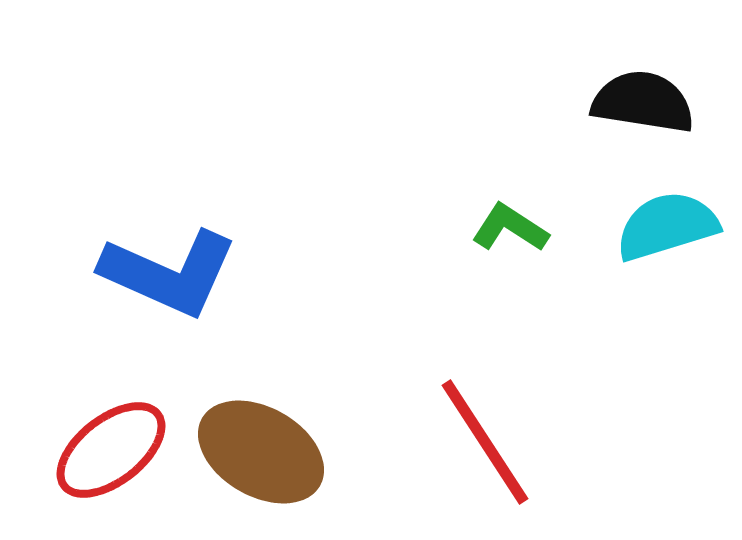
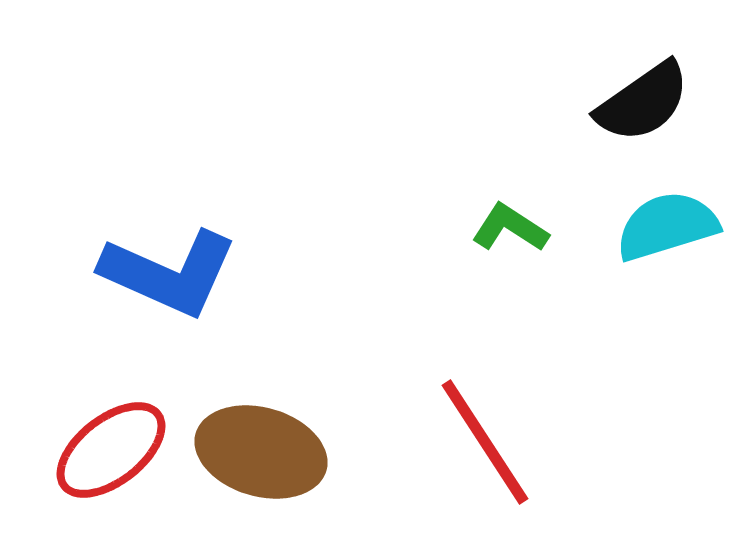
black semicircle: rotated 136 degrees clockwise
brown ellipse: rotated 14 degrees counterclockwise
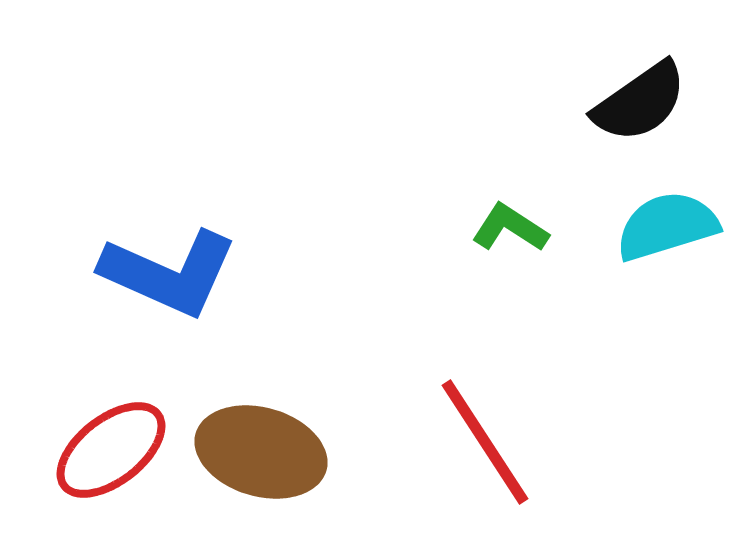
black semicircle: moved 3 px left
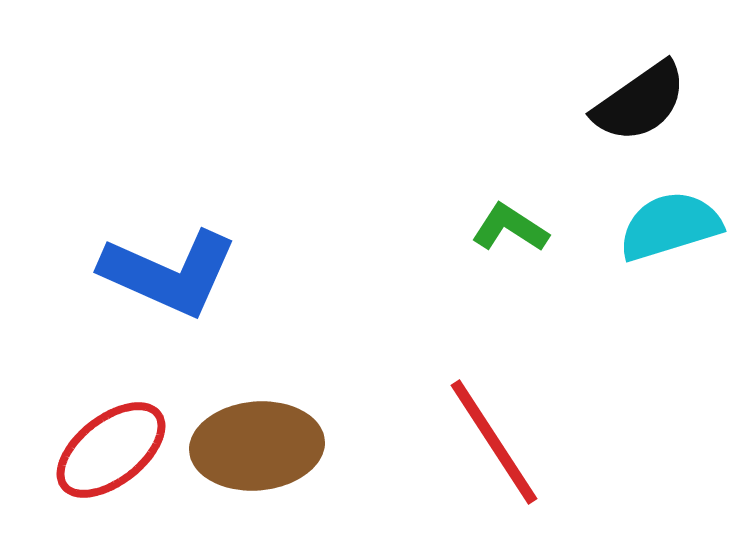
cyan semicircle: moved 3 px right
red line: moved 9 px right
brown ellipse: moved 4 px left, 6 px up; rotated 21 degrees counterclockwise
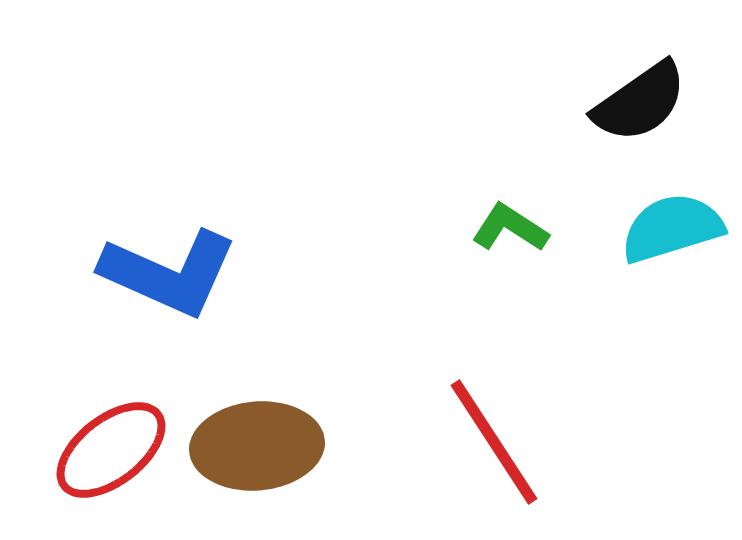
cyan semicircle: moved 2 px right, 2 px down
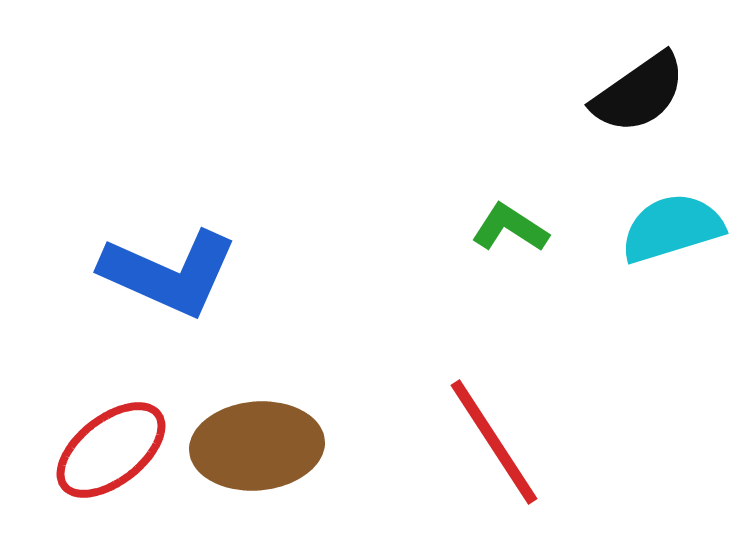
black semicircle: moved 1 px left, 9 px up
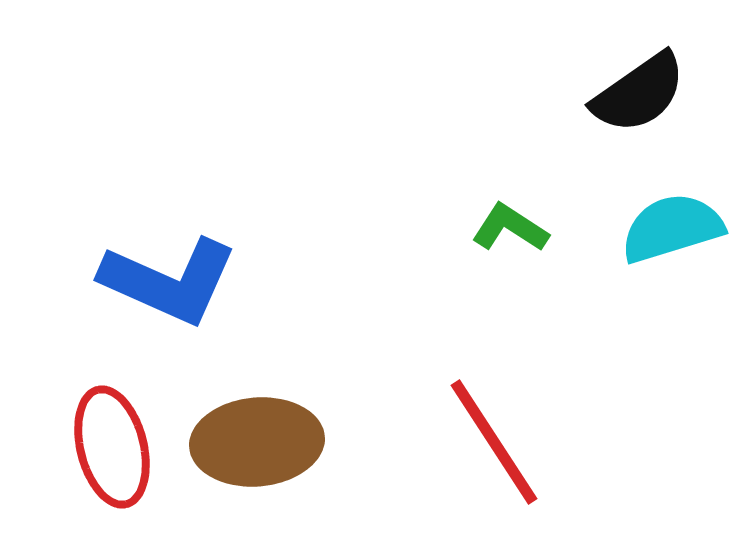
blue L-shape: moved 8 px down
brown ellipse: moved 4 px up
red ellipse: moved 1 px right, 3 px up; rotated 66 degrees counterclockwise
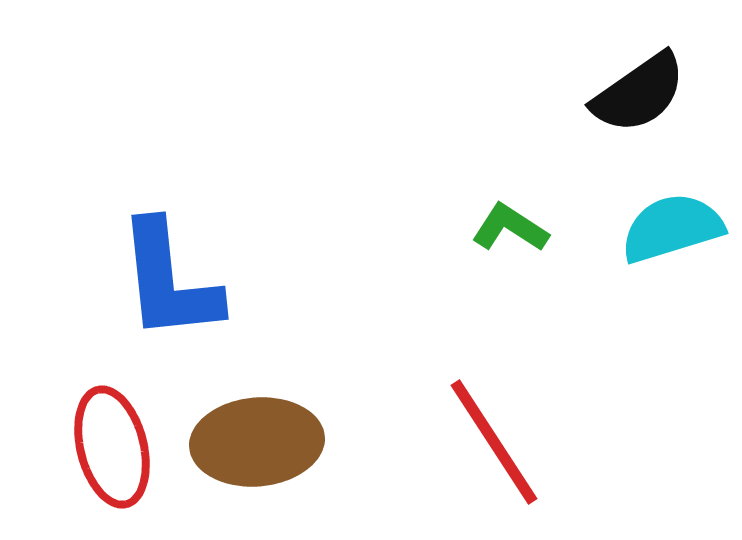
blue L-shape: rotated 60 degrees clockwise
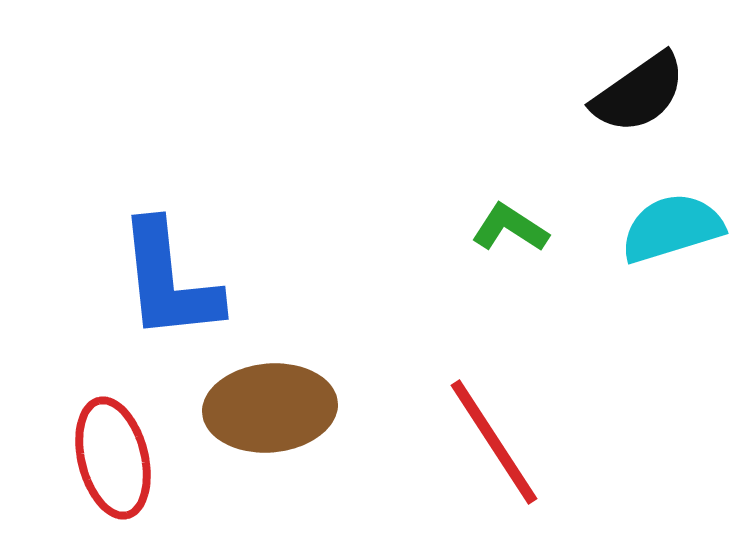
brown ellipse: moved 13 px right, 34 px up
red ellipse: moved 1 px right, 11 px down
